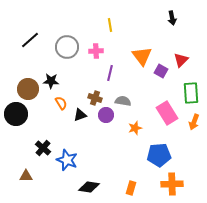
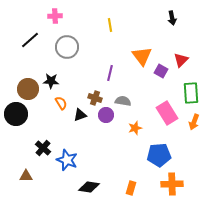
pink cross: moved 41 px left, 35 px up
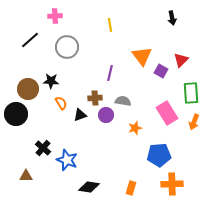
brown cross: rotated 24 degrees counterclockwise
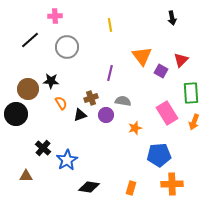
brown cross: moved 4 px left; rotated 16 degrees counterclockwise
blue star: rotated 20 degrees clockwise
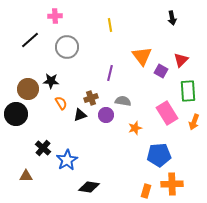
green rectangle: moved 3 px left, 2 px up
orange rectangle: moved 15 px right, 3 px down
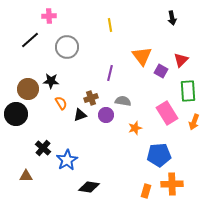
pink cross: moved 6 px left
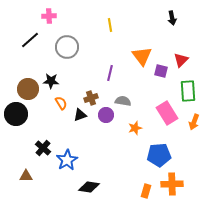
purple square: rotated 16 degrees counterclockwise
